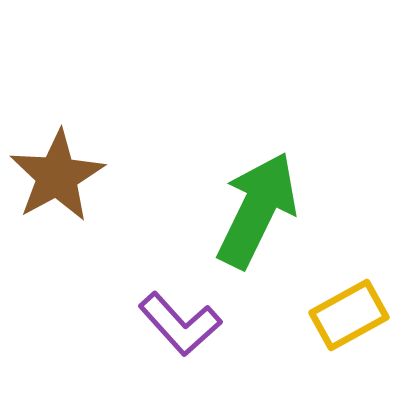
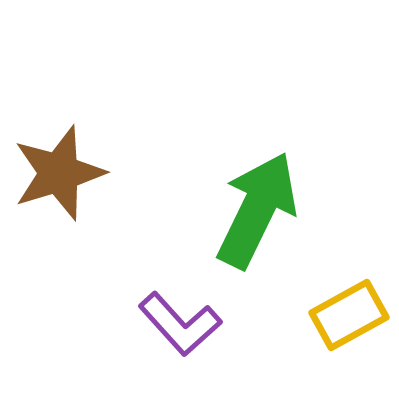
brown star: moved 2 px right, 3 px up; rotated 12 degrees clockwise
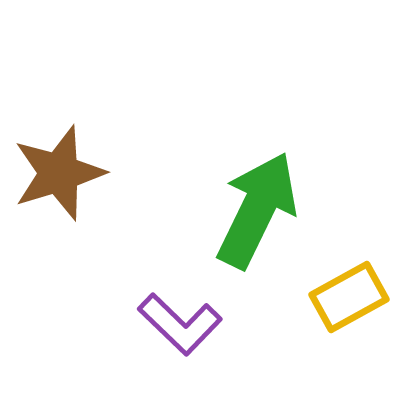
yellow rectangle: moved 18 px up
purple L-shape: rotated 4 degrees counterclockwise
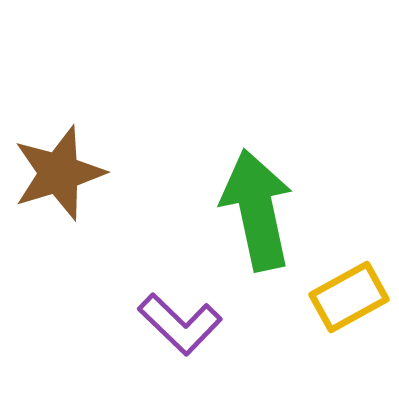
green arrow: rotated 38 degrees counterclockwise
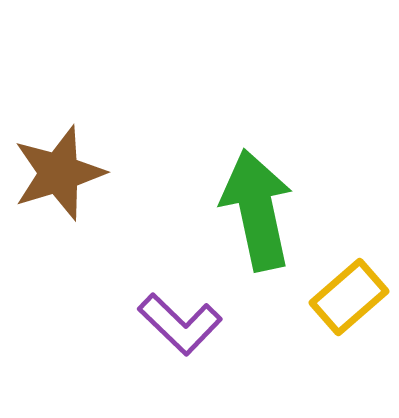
yellow rectangle: rotated 12 degrees counterclockwise
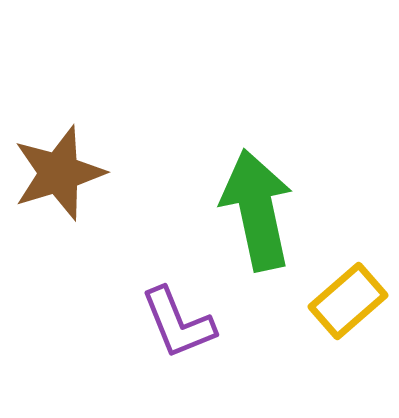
yellow rectangle: moved 1 px left, 4 px down
purple L-shape: moved 2 px left, 1 px up; rotated 24 degrees clockwise
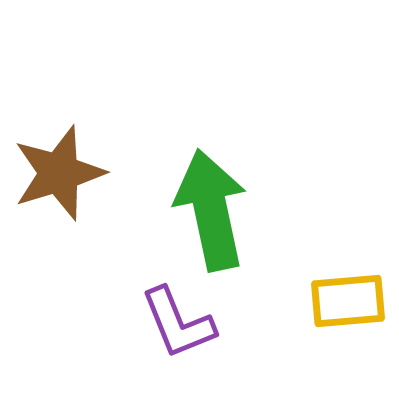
green arrow: moved 46 px left
yellow rectangle: rotated 36 degrees clockwise
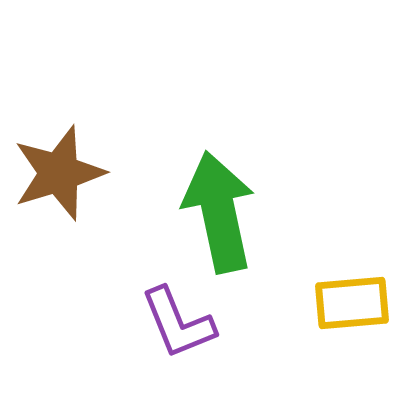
green arrow: moved 8 px right, 2 px down
yellow rectangle: moved 4 px right, 2 px down
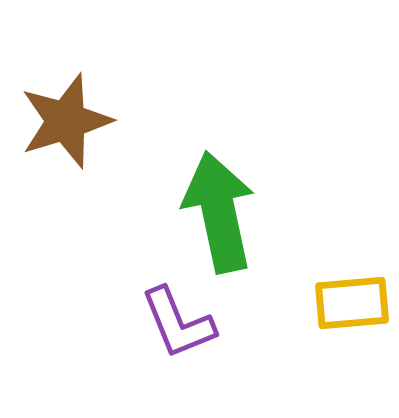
brown star: moved 7 px right, 52 px up
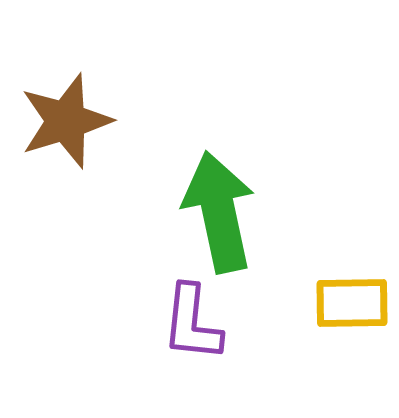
yellow rectangle: rotated 4 degrees clockwise
purple L-shape: moved 14 px right; rotated 28 degrees clockwise
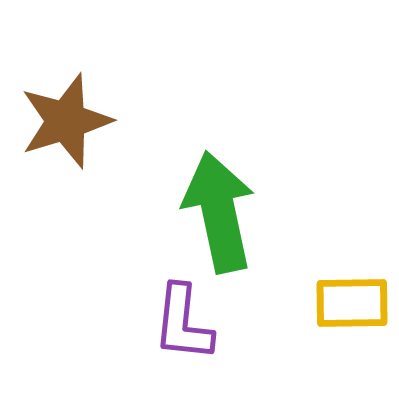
purple L-shape: moved 9 px left
